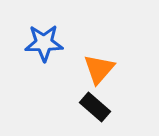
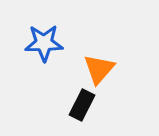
black rectangle: moved 13 px left, 2 px up; rotated 76 degrees clockwise
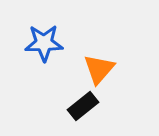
black rectangle: moved 1 px right, 1 px down; rotated 24 degrees clockwise
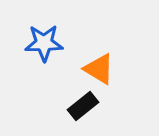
orange triangle: rotated 40 degrees counterclockwise
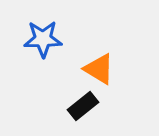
blue star: moved 1 px left, 4 px up
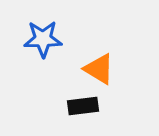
black rectangle: rotated 32 degrees clockwise
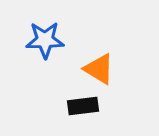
blue star: moved 2 px right, 1 px down
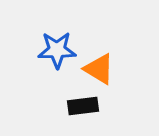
blue star: moved 12 px right, 10 px down
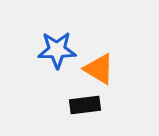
black rectangle: moved 2 px right, 1 px up
